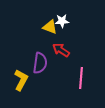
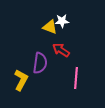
pink line: moved 5 px left
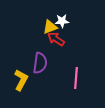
yellow triangle: rotated 42 degrees counterclockwise
red arrow: moved 5 px left, 11 px up
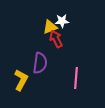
red arrow: rotated 30 degrees clockwise
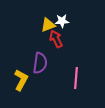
yellow triangle: moved 2 px left, 2 px up
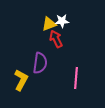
yellow triangle: moved 1 px right, 1 px up
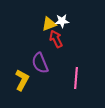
purple semicircle: rotated 150 degrees clockwise
yellow L-shape: moved 1 px right
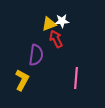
purple semicircle: moved 4 px left, 8 px up; rotated 150 degrees counterclockwise
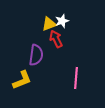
white star: rotated 16 degrees counterclockwise
yellow L-shape: rotated 40 degrees clockwise
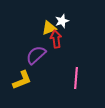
yellow triangle: moved 4 px down
red arrow: rotated 18 degrees clockwise
purple semicircle: rotated 140 degrees counterclockwise
